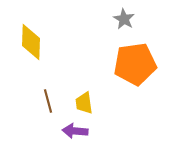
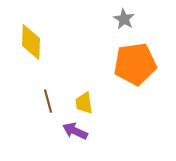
purple arrow: rotated 20 degrees clockwise
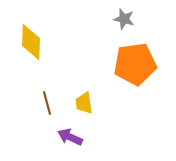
gray star: rotated 15 degrees counterclockwise
brown line: moved 1 px left, 2 px down
purple arrow: moved 5 px left, 6 px down
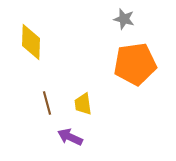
yellow trapezoid: moved 1 px left, 1 px down
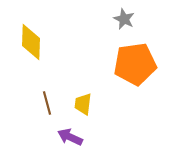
gray star: rotated 10 degrees clockwise
yellow trapezoid: rotated 15 degrees clockwise
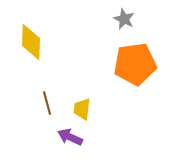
yellow trapezoid: moved 1 px left, 5 px down
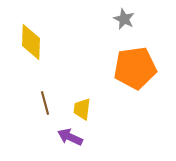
orange pentagon: moved 4 px down
brown line: moved 2 px left
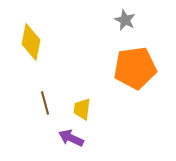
gray star: moved 1 px right, 1 px down
yellow diamond: rotated 9 degrees clockwise
purple arrow: moved 1 px right, 1 px down
